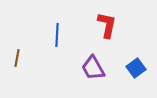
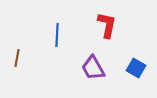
blue square: rotated 24 degrees counterclockwise
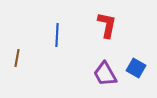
purple trapezoid: moved 12 px right, 6 px down
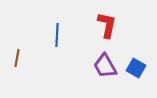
purple trapezoid: moved 8 px up
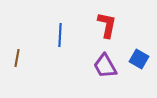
blue line: moved 3 px right
blue square: moved 3 px right, 9 px up
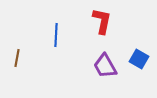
red L-shape: moved 5 px left, 4 px up
blue line: moved 4 px left
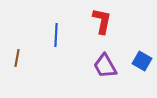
blue square: moved 3 px right, 2 px down
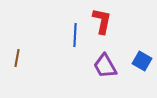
blue line: moved 19 px right
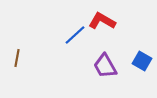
red L-shape: rotated 72 degrees counterclockwise
blue line: rotated 45 degrees clockwise
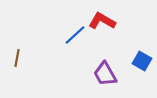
purple trapezoid: moved 8 px down
